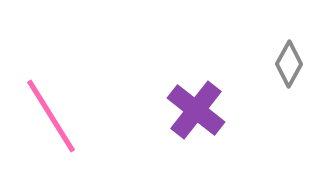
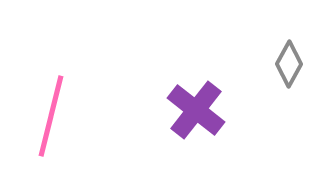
pink line: rotated 46 degrees clockwise
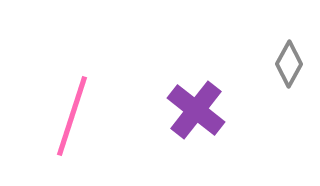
pink line: moved 21 px right; rotated 4 degrees clockwise
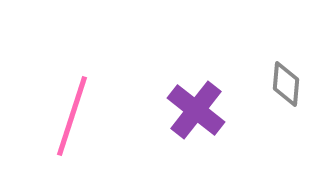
gray diamond: moved 3 px left, 20 px down; rotated 24 degrees counterclockwise
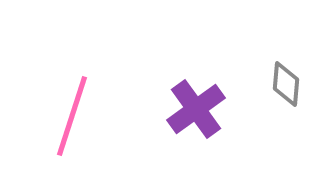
purple cross: moved 1 px up; rotated 16 degrees clockwise
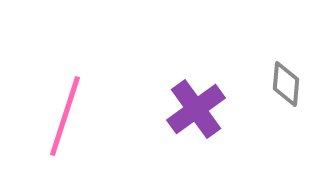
pink line: moved 7 px left
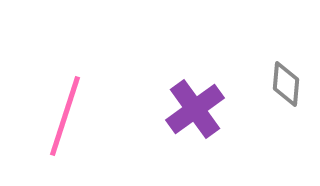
purple cross: moved 1 px left
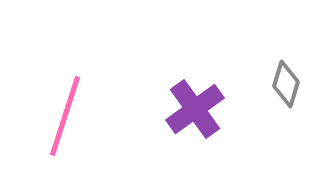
gray diamond: rotated 12 degrees clockwise
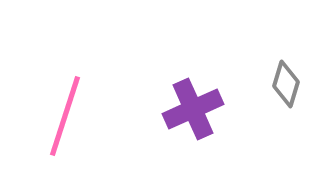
purple cross: moved 2 px left; rotated 12 degrees clockwise
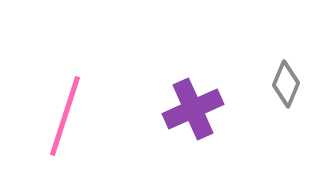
gray diamond: rotated 6 degrees clockwise
